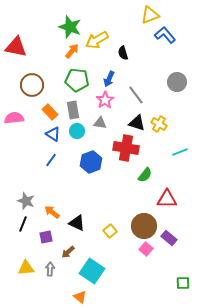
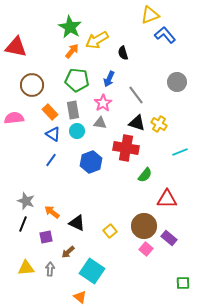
green star at (70, 27): rotated 10 degrees clockwise
pink star at (105, 100): moved 2 px left, 3 px down
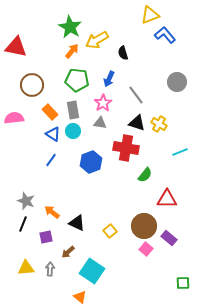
cyan circle at (77, 131): moved 4 px left
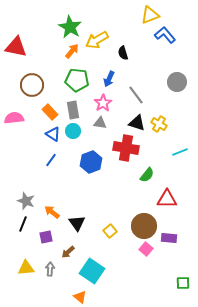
green semicircle at (145, 175): moved 2 px right
black triangle at (77, 223): rotated 30 degrees clockwise
purple rectangle at (169, 238): rotated 35 degrees counterclockwise
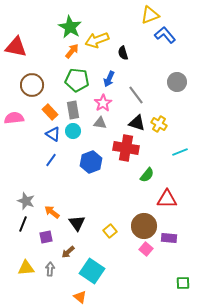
yellow arrow at (97, 40): rotated 10 degrees clockwise
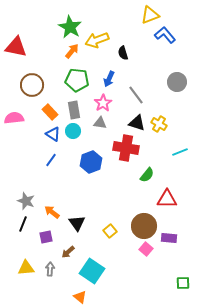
gray rectangle at (73, 110): moved 1 px right
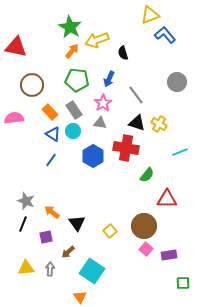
gray rectangle at (74, 110): rotated 24 degrees counterclockwise
blue hexagon at (91, 162): moved 2 px right, 6 px up; rotated 10 degrees counterclockwise
purple rectangle at (169, 238): moved 17 px down; rotated 14 degrees counterclockwise
orange triangle at (80, 297): rotated 16 degrees clockwise
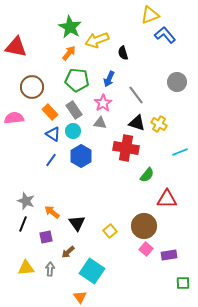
orange arrow at (72, 51): moved 3 px left, 2 px down
brown circle at (32, 85): moved 2 px down
blue hexagon at (93, 156): moved 12 px left
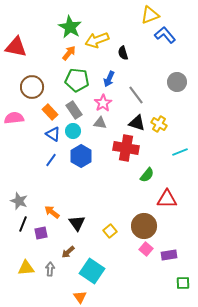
gray star at (26, 201): moved 7 px left
purple square at (46, 237): moved 5 px left, 4 px up
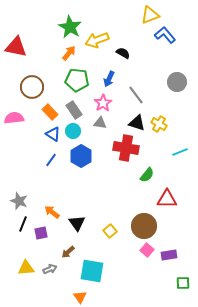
black semicircle at (123, 53): rotated 136 degrees clockwise
pink square at (146, 249): moved 1 px right, 1 px down
gray arrow at (50, 269): rotated 64 degrees clockwise
cyan square at (92, 271): rotated 25 degrees counterclockwise
